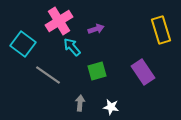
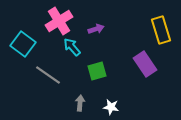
purple rectangle: moved 2 px right, 8 px up
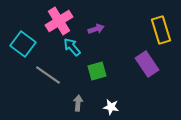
purple rectangle: moved 2 px right
gray arrow: moved 2 px left
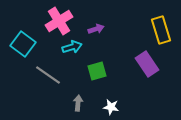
cyan arrow: rotated 114 degrees clockwise
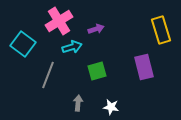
purple rectangle: moved 3 px left, 3 px down; rotated 20 degrees clockwise
gray line: rotated 76 degrees clockwise
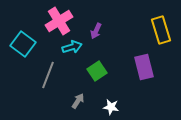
purple arrow: moved 2 px down; rotated 133 degrees clockwise
green square: rotated 18 degrees counterclockwise
gray arrow: moved 2 px up; rotated 28 degrees clockwise
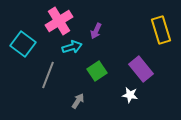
purple rectangle: moved 3 px left, 2 px down; rotated 25 degrees counterclockwise
white star: moved 19 px right, 12 px up
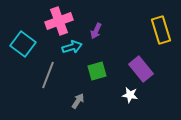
pink cross: rotated 12 degrees clockwise
green square: rotated 18 degrees clockwise
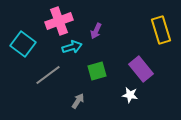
gray line: rotated 32 degrees clockwise
